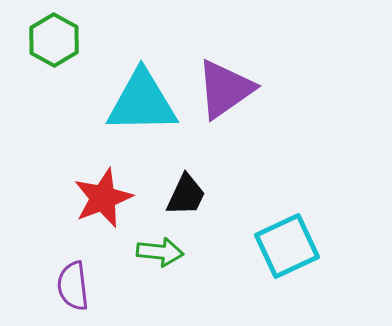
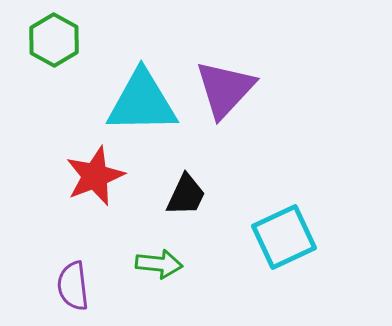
purple triangle: rotated 12 degrees counterclockwise
red star: moved 8 px left, 22 px up
cyan square: moved 3 px left, 9 px up
green arrow: moved 1 px left, 12 px down
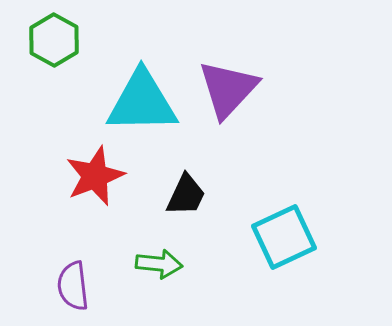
purple triangle: moved 3 px right
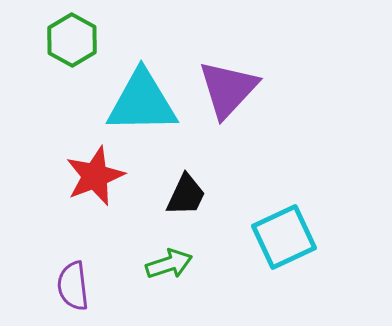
green hexagon: moved 18 px right
green arrow: moved 10 px right; rotated 24 degrees counterclockwise
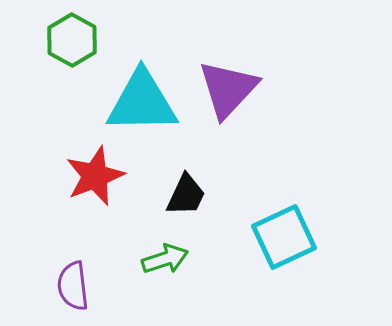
green arrow: moved 4 px left, 5 px up
